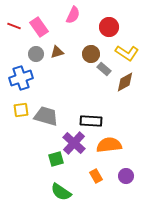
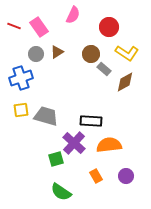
brown triangle: rotated 16 degrees counterclockwise
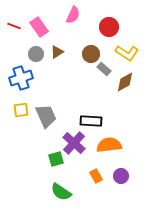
gray trapezoid: rotated 50 degrees clockwise
purple circle: moved 5 px left
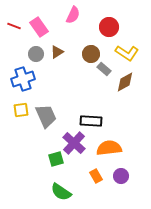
blue cross: moved 2 px right, 1 px down
orange semicircle: moved 3 px down
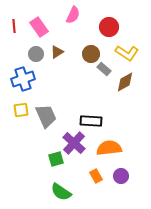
red line: rotated 64 degrees clockwise
